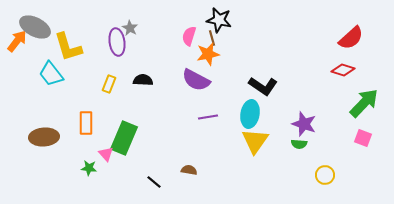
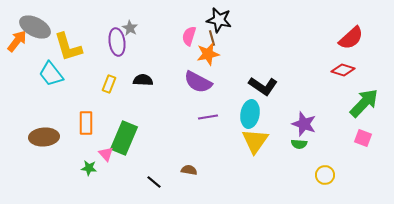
purple semicircle: moved 2 px right, 2 px down
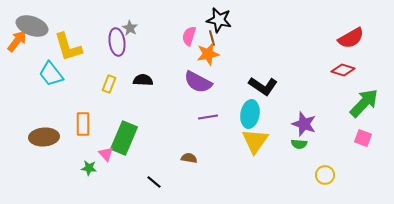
gray ellipse: moved 3 px left, 1 px up; rotated 8 degrees counterclockwise
red semicircle: rotated 12 degrees clockwise
orange rectangle: moved 3 px left, 1 px down
brown semicircle: moved 12 px up
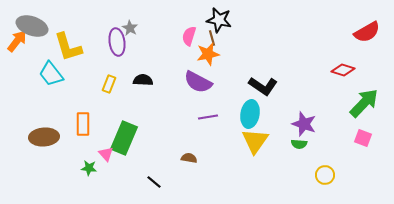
red semicircle: moved 16 px right, 6 px up
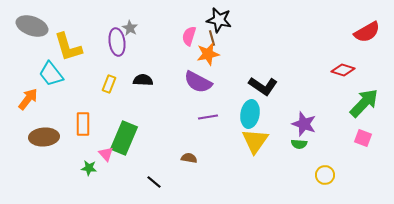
orange arrow: moved 11 px right, 58 px down
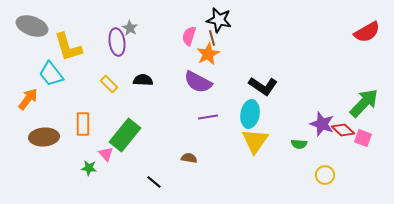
orange star: rotated 15 degrees counterclockwise
red diamond: moved 60 px down; rotated 25 degrees clockwise
yellow rectangle: rotated 66 degrees counterclockwise
purple star: moved 18 px right
green rectangle: moved 1 px right, 3 px up; rotated 16 degrees clockwise
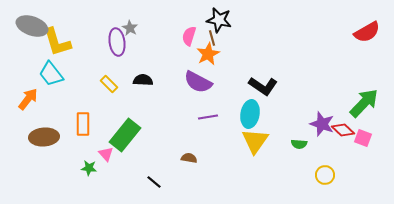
yellow L-shape: moved 11 px left, 5 px up
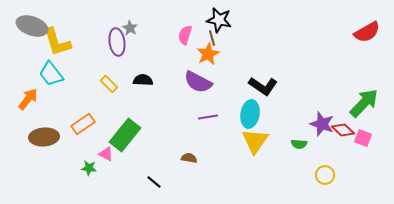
pink semicircle: moved 4 px left, 1 px up
orange rectangle: rotated 55 degrees clockwise
pink triangle: rotated 21 degrees counterclockwise
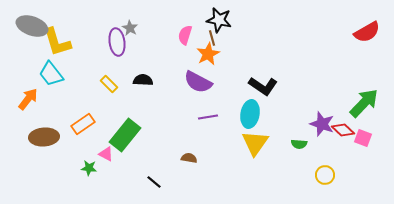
yellow triangle: moved 2 px down
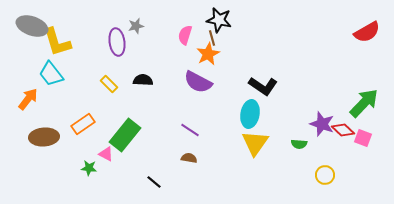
gray star: moved 6 px right, 2 px up; rotated 28 degrees clockwise
purple line: moved 18 px left, 13 px down; rotated 42 degrees clockwise
